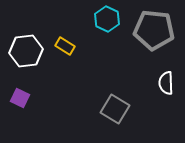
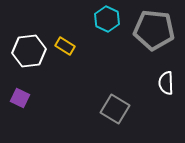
white hexagon: moved 3 px right
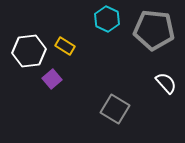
white semicircle: rotated 140 degrees clockwise
purple square: moved 32 px right, 19 px up; rotated 24 degrees clockwise
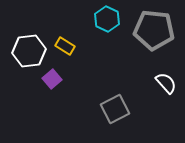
gray square: rotated 32 degrees clockwise
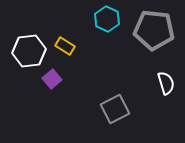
white semicircle: rotated 25 degrees clockwise
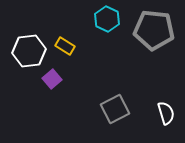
white semicircle: moved 30 px down
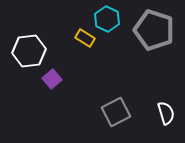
gray pentagon: rotated 12 degrees clockwise
yellow rectangle: moved 20 px right, 8 px up
gray square: moved 1 px right, 3 px down
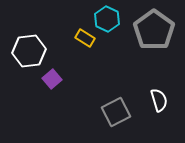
gray pentagon: rotated 18 degrees clockwise
white semicircle: moved 7 px left, 13 px up
